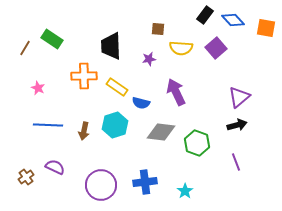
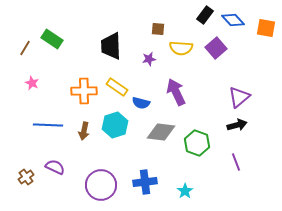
orange cross: moved 15 px down
pink star: moved 6 px left, 5 px up
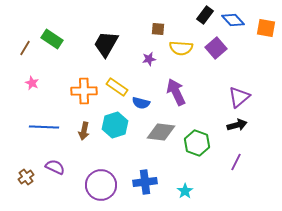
black trapezoid: moved 5 px left, 2 px up; rotated 32 degrees clockwise
blue line: moved 4 px left, 2 px down
purple line: rotated 48 degrees clockwise
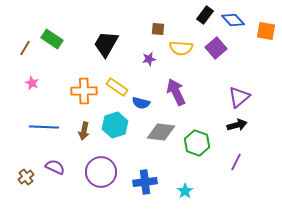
orange square: moved 3 px down
purple circle: moved 13 px up
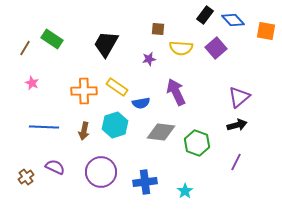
blue semicircle: rotated 24 degrees counterclockwise
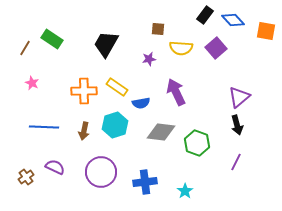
black arrow: rotated 90 degrees clockwise
